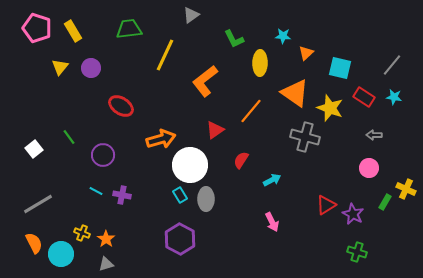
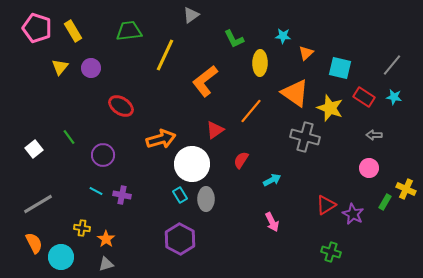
green trapezoid at (129, 29): moved 2 px down
white circle at (190, 165): moved 2 px right, 1 px up
yellow cross at (82, 233): moved 5 px up; rotated 14 degrees counterclockwise
green cross at (357, 252): moved 26 px left
cyan circle at (61, 254): moved 3 px down
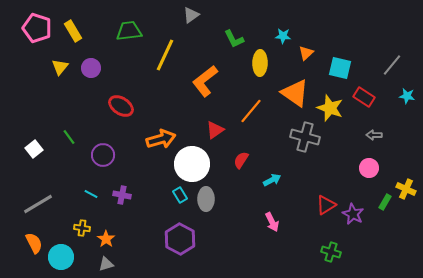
cyan star at (394, 97): moved 13 px right, 1 px up
cyan line at (96, 191): moved 5 px left, 3 px down
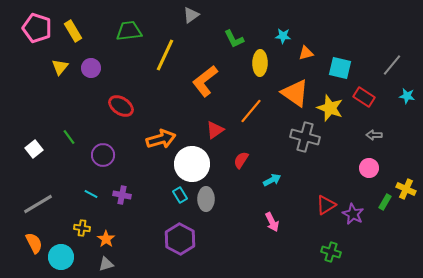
orange triangle at (306, 53): rotated 28 degrees clockwise
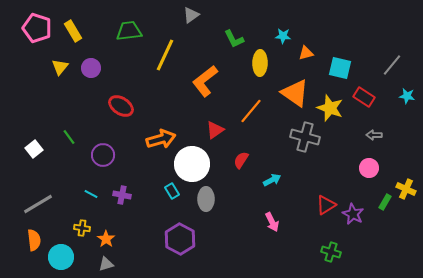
cyan rectangle at (180, 195): moved 8 px left, 4 px up
orange semicircle at (34, 243): moved 3 px up; rotated 20 degrees clockwise
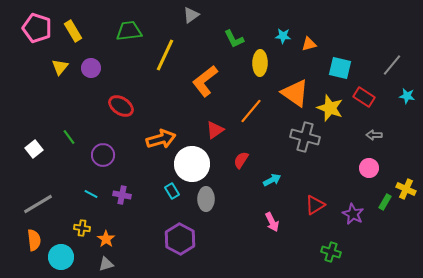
orange triangle at (306, 53): moved 3 px right, 9 px up
red triangle at (326, 205): moved 11 px left
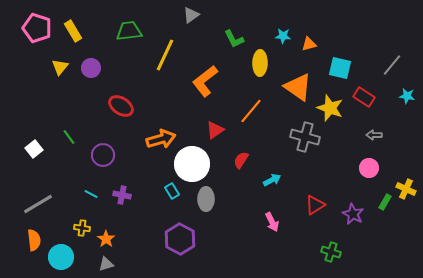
orange triangle at (295, 93): moved 3 px right, 6 px up
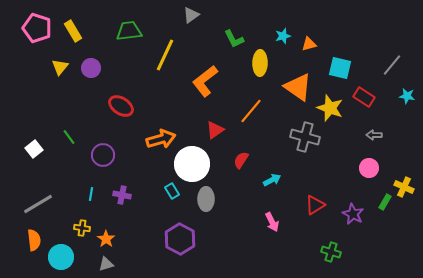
cyan star at (283, 36): rotated 21 degrees counterclockwise
yellow cross at (406, 189): moved 2 px left, 2 px up
cyan line at (91, 194): rotated 72 degrees clockwise
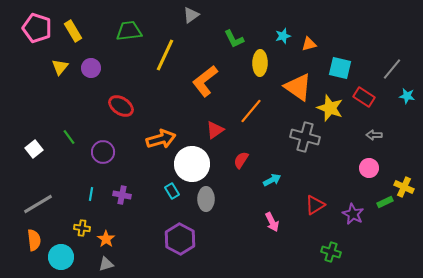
gray line at (392, 65): moved 4 px down
purple circle at (103, 155): moved 3 px up
green rectangle at (385, 202): rotated 35 degrees clockwise
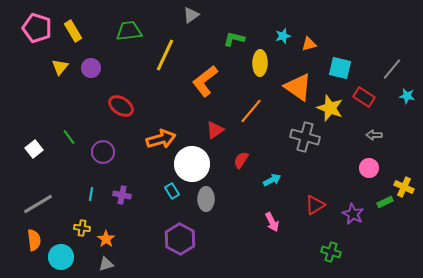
green L-shape at (234, 39): rotated 130 degrees clockwise
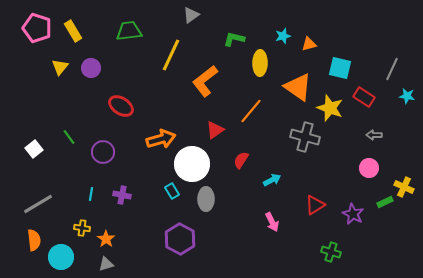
yellow line at (165, 55): moved 6 px right
gray line at (392, 69): rotated 15 degrees counterclockwise
